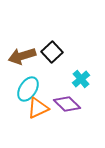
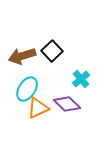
black square: moved 1 px up
cyan ellipse: moved 1 px left
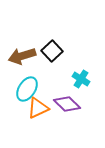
cyan cross: rotated 18 degrees counterclockwise
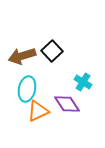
cyan cross: moved 2 px right, 3 px down
cyan ellipse: rotated 20 degrees counterclockwise
purple diamond: rotated 12 degrees clockwise
orange triangle: moved 3 px down
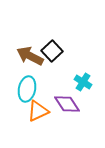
brown arrow: moved 8 px right; rotated 44 degrees clockwise
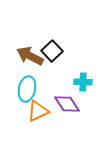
cyan cross: rotated 30 degrees counterclockwise
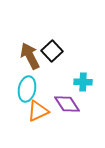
brown arrow: rotated 36 degrees clockwise
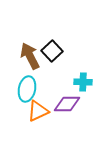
purple diamond: rotated 56 degrees counterclockwise
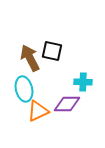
black square: rotated 35 degrees counterclockwise
brown arrow: moved 2 px down
cyan ellipse: moved 3 px left; rotated 25 degrees counterclockwise
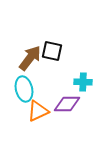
brown arrow: rotated 64 degrees clockwise
